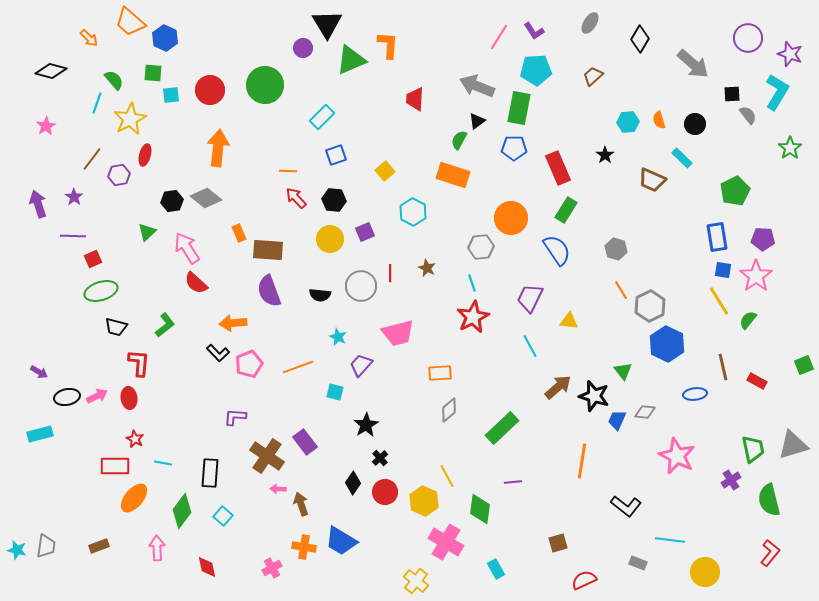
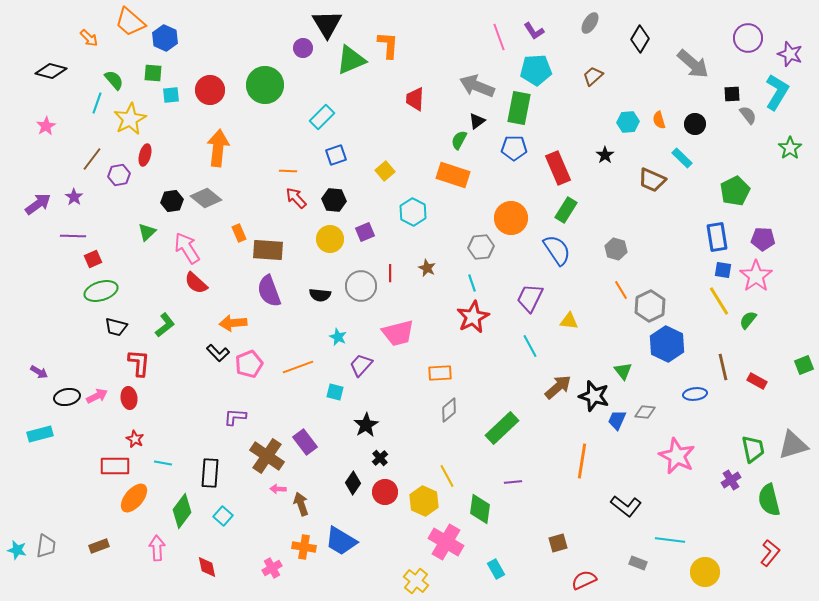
pink line at (499, 37): rotated 52 degrees counterclockwise
purple arrow at (38, 204): rotated 72 degrees clockwise
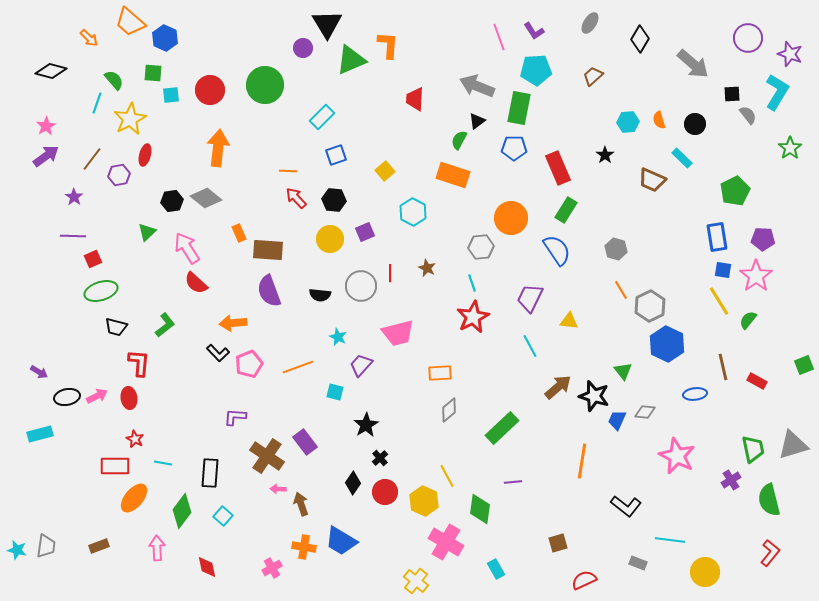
purple arrow at (38, 204): moved 8 px right, 48 px up
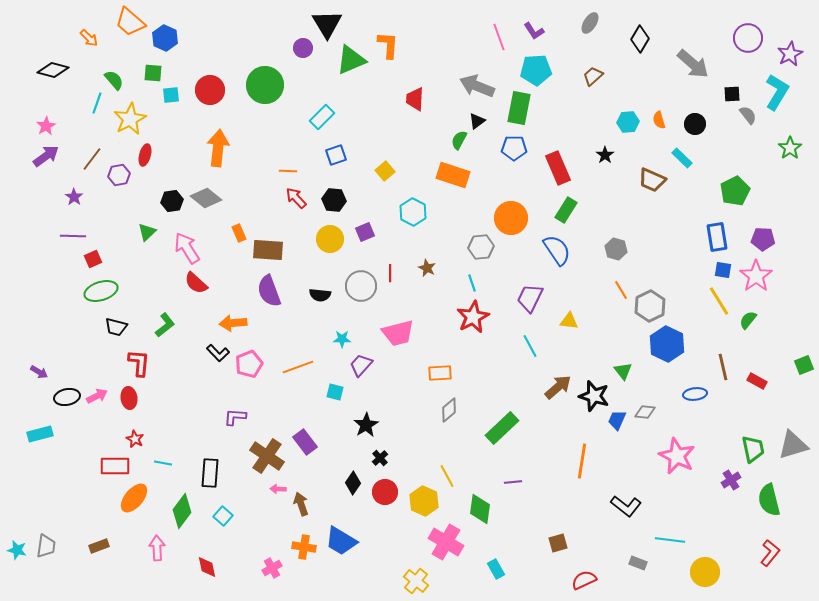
purple star at (790, 54): rotated 25 degrees clockwise
black diamond at (51, 71): moved 2 px right, 1 px up
cyan star at (338, 337): moved 4 px right, 2 px down; rotated 24 degrees counterclockwise
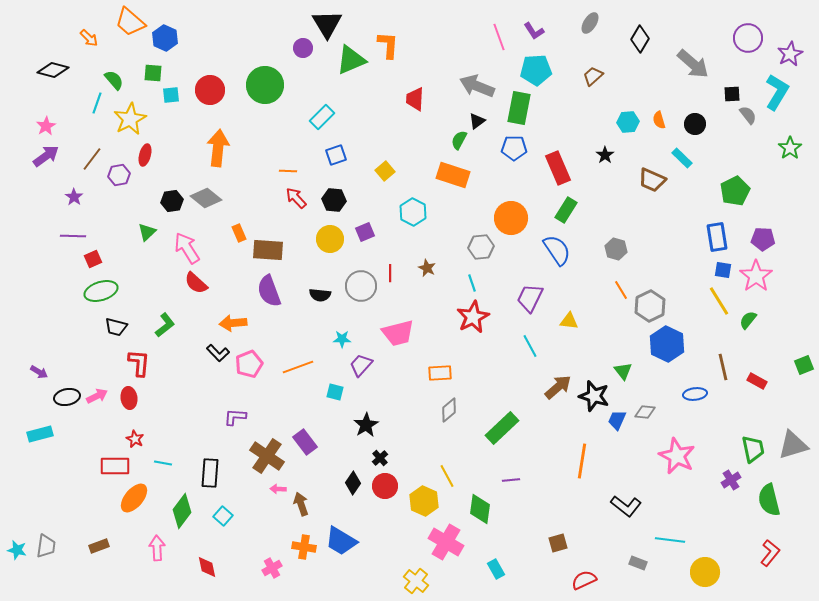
purple line at (513, 482): moved 2 px left, 2 px up
red circle at (385, 492): moved 6 px up
